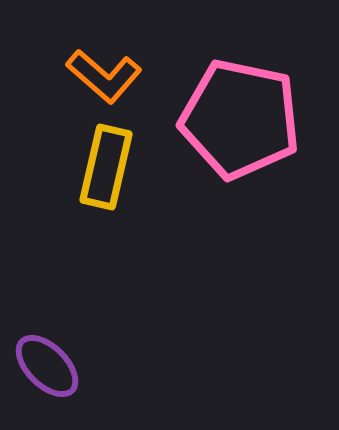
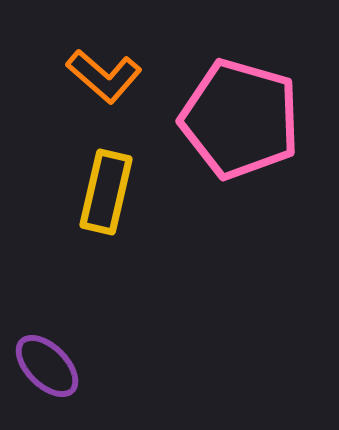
pink pentagon: rotated 4 degrees clockwise
yellow rectangle: moved 25 px down
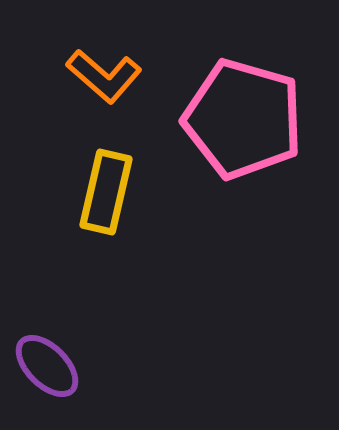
pink pentagon: moved 3 px right
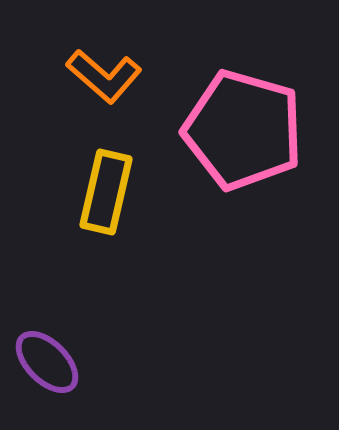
pink pentagon: moved 11 px down
purple ellipse: moved 4 px up
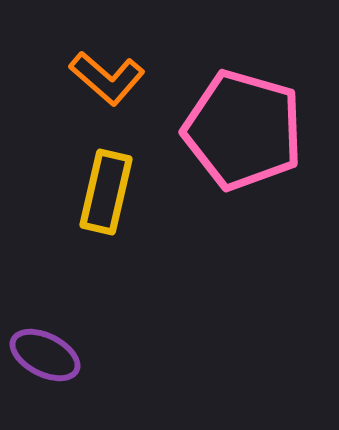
orange L-shape: moved 3 px right, 2 px down
purple ellipse: moved 2 px left, 7 px up; rotated 18 degrees counterclockwise
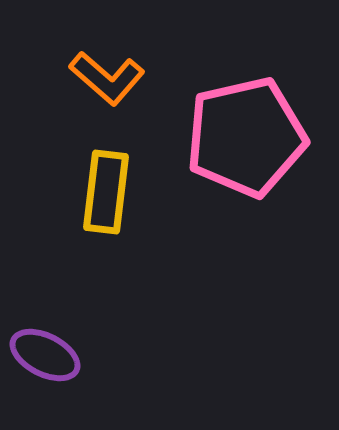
pink pentagon: moved 3 px right, 7 px down; rotated 29 degrees counterclockwise
yellow rectangle: rotated 6 degrees counterclockwise
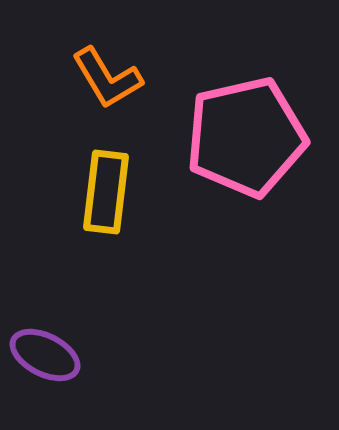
orange L-shape: rotated 18 degrees clockwise
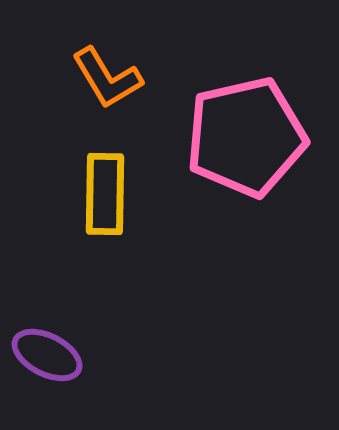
yellow rectangle: moved 1 px left, 2 px down; rotated 6 degrees counterclockwise
purple ellipse: moved 2 px right
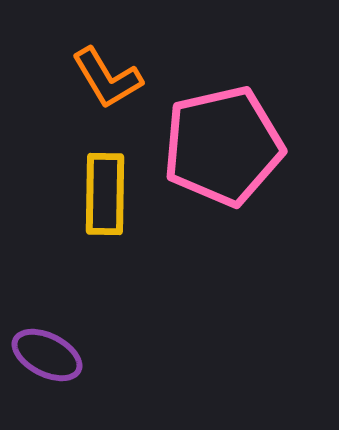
pink pentagon: moved 23 px left, 9 px down
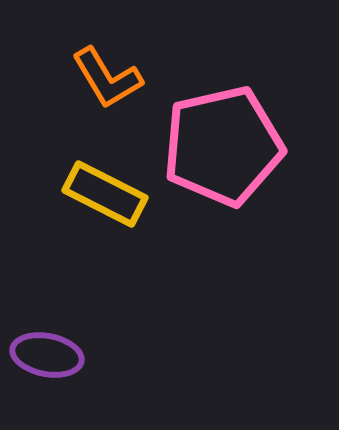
yellow rectangle: rotated 64 degrees counterclockwise
purple ellipse: rotated 16 degrees counterclockwise
